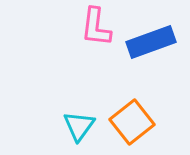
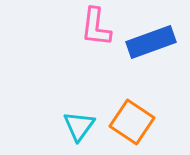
orange square: rotated 18 degrees counterclockwise
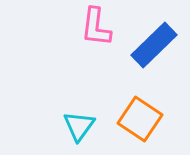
blue rectangle: moved 3 px right, 3 px down; rotated 24 degrees counterclockwise
orange square: moved 8 px right, 3 px up
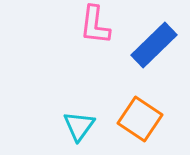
pink L-shape: moved 1 px left, 2 px up
